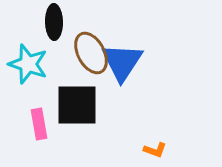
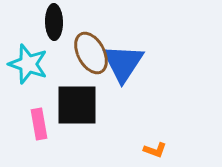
blue triangle: moved 1 px right, 1 px down
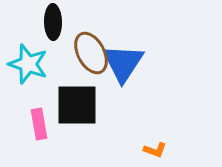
black ellipse: moved 1 px left
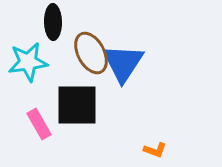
cyan star: moved 2 px up; rotated 27 degrees counterclockwise
pink rectangle: rotated 20 degrees counterclockwise
